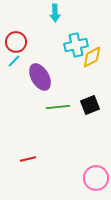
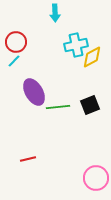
purple ellipse: moved 6 px left, 15 px down
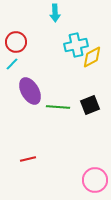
cyan line: moved 2 px left, 3 px down
purple ellipse: moved 4 px left, 1 px up
green line: rotated 10 degrees clockwise
pink circle: moved 1 px left, 2 px down
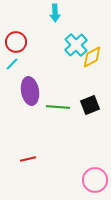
cyan cross: rotated 30 degrees counterclockwise
purple ellipse: rotated 20 degrees clockwise
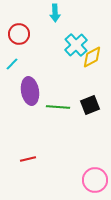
red circle: moved 3 px right, 8 px up
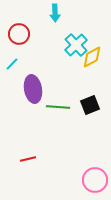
purple ellipse: moved 3 px right, 2 px up
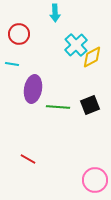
cyan line: rotated 56 degrees clockwise
purple ellipse: rotated 20 degrees clockwise
red line: rotated 42 degrees clockwise
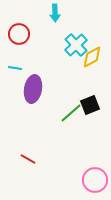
cyan line: moved 3 px right, 4 px down
green line: moved 13 px right, 6 px down; rotated 45 degrees counterclockwise
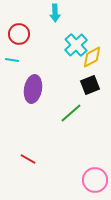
cyan line: moved 3 px left, 8 px up
black square: moved 20 px up
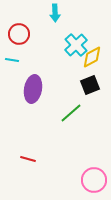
red line: rotated 14 degrees counterclockwise
pink circle: moved 1 px left
